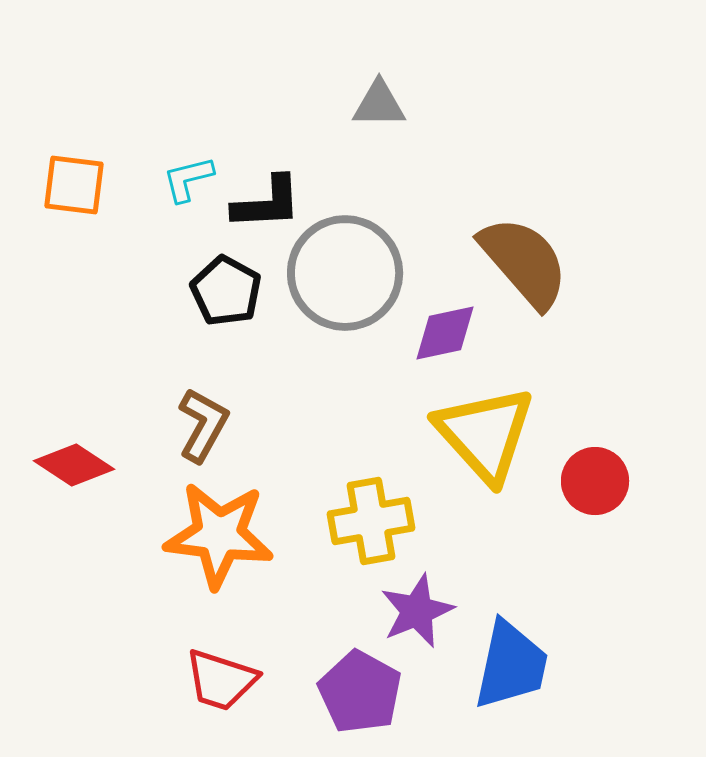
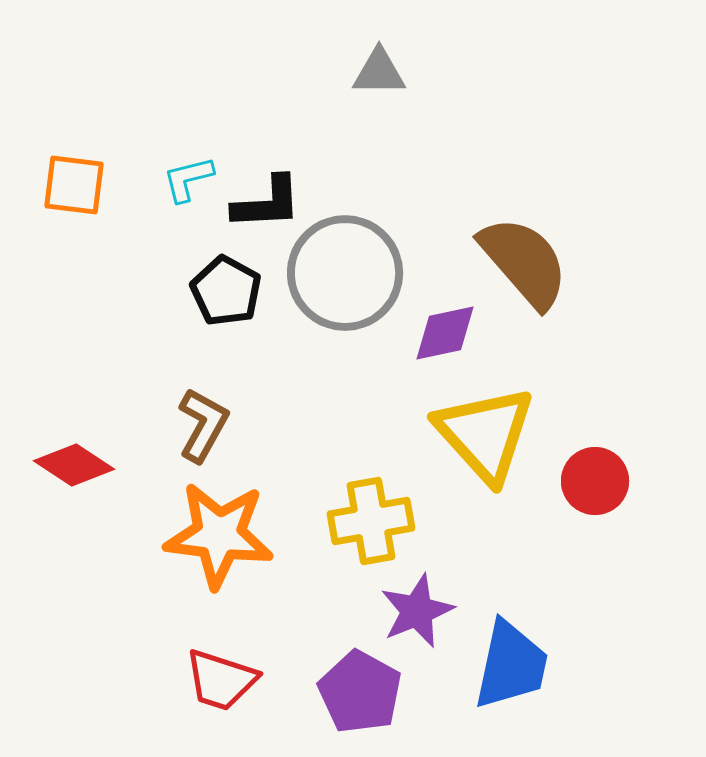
gray triangle: moved 32 px up
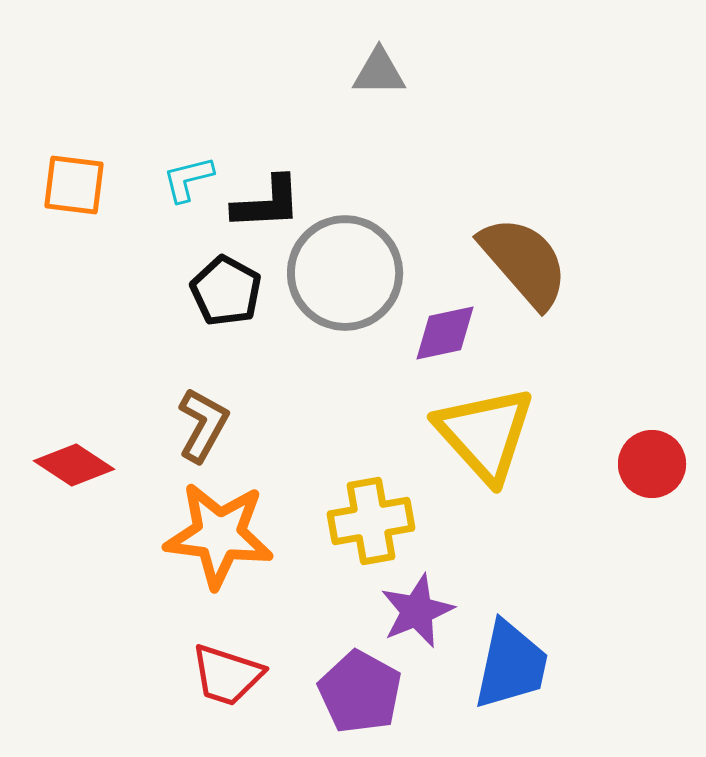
red circle: moved 57 px right, 17 px up
red trapezoid: moved 6 px right, 5 px up
